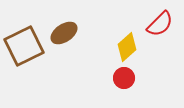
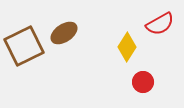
red semicircle: rotated 16 degrees clockwise
yellow diamond: rotated 16 degrees counterclockwise
red circle: moved 19 px right, 4 px down
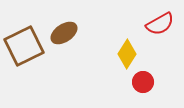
yellow diamond: moved 7 px down
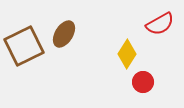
brown ellipse: moved 1 px down; rotated 24 degrees counterclockwise
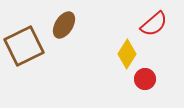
red semicircle: moved 6 px left; rotated 12 degrees counterclockwise
brown ellipse: moved 9 px up
red circle: moved 2 px right, 3 px up
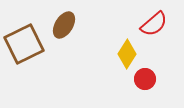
brown square: moved 2 px up
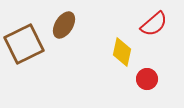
yellow diamond: moved 5 px left, 2 px up; rotated 20 degrees counterclockwise
red circle: moved 2 px right
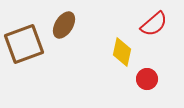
brown square: rotated 6 degrees clockwise
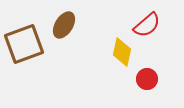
red semicircle: moved 7 px left, 1 px down
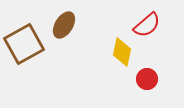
brown square: rotated 9 degrees counterclockwise
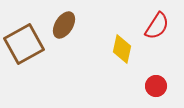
red semicircle: moved 10 px right, 1 px down; rotated 16 degrees counterclockwise
yellow diamond: moved 3 px up
red circle: moved 9 px right, 7 px down
